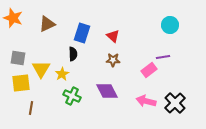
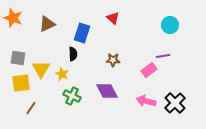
red triangle: moved 18 px up
purple line: moved 1 px up
yellow star: rotated 16 degrees counterclockwise
brown line: rotated 24 degrees clockwise
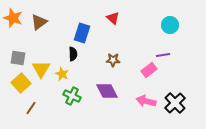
brown triangle: moved 8 px left, 2 px up; rotated 12 degrees counterclockwise
purple line: moved 1 px up
yellow square: rotated 36 degrees counterclockwise
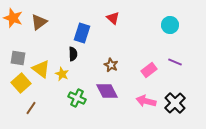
purple line: moved 12 px right, 7 px down; rotated 32 degrees clockwise
brown star: moved 2 px left, 5 px down; rotated 24 degrees clockwise
yellow triangle: rotated 24 degrees counterclockwise
green cross: moved 5 px right, 2 px down
